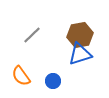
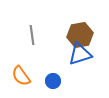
gray line: rotated 54 degrees counterclockwise
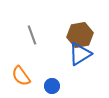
gray line: rotated 12 degrees counterclockwise
blue triangle: rotated 15 degrees counterclockwise
blue circle: moved 1 px left, 5 px down
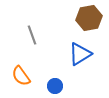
brown hexagon: moved 9 px right, 17 px up
blue circle: moved 3 px right
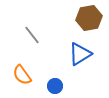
gray line: rotated 18 degrees counterclockwise
orange semicircle: moved 1 px right, 1 px up
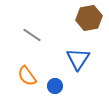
gray line: rotated 18 degrees counterclockwise
blue triangle: moved 2 px left, 5 px down; rotated 25 degrees counterclockwise
orange semicircle: moved 5 px right, 1 px down
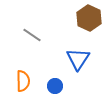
brown hexagon: rotated 25 degrees counterclockwise
orange semicircle: moved 4 px left, 5 px down; rotated 145 degrees counterclockwise
